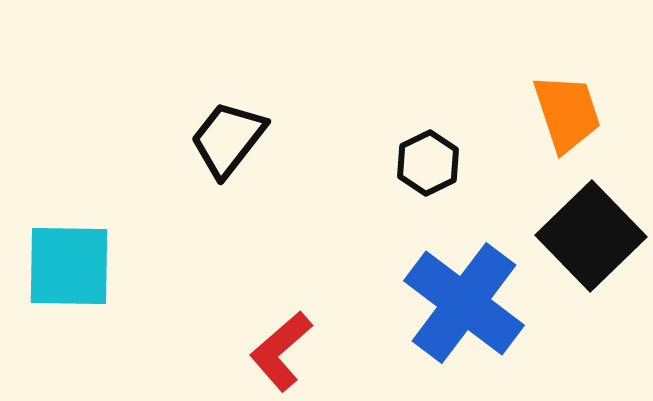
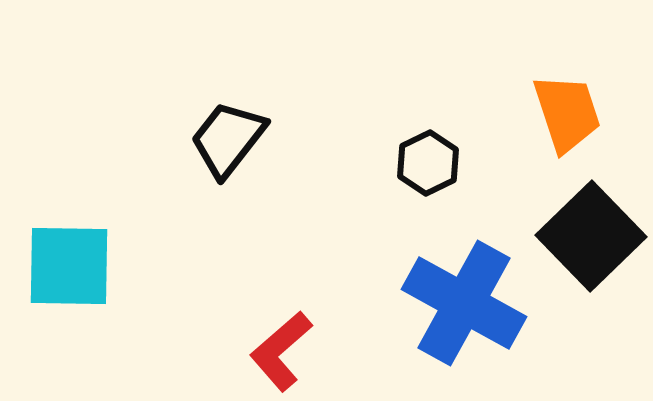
blue cross: rotated 8 degrees counterclockwise
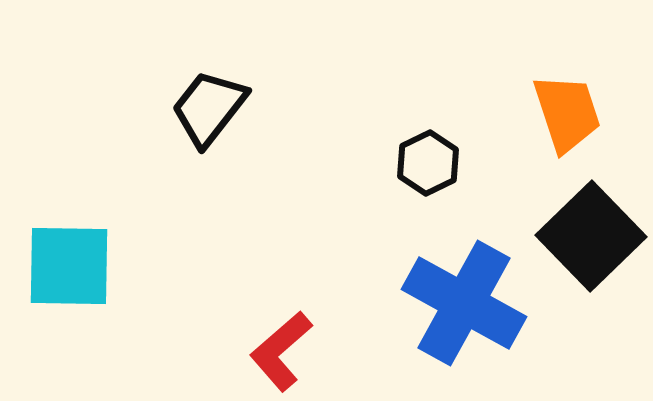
black trapezoid: moved 19 px left, 31 px up
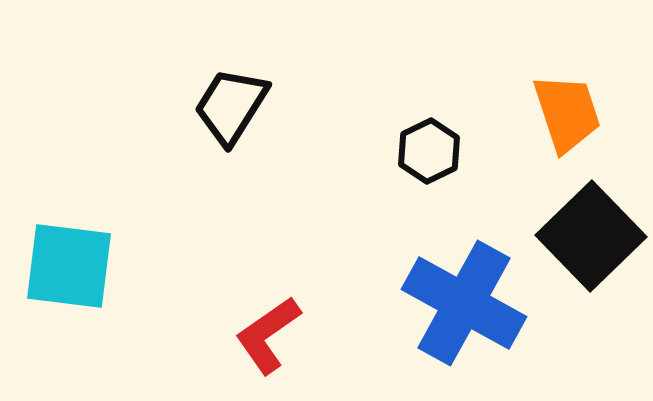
black trapezoid: moved 22 px right, 2 px up; rotated 6 degrees counterclockwise
black hexagon: moved 1 px right, 12 px up
cyan square: rotated 6 degrees clockwise
red L-shape: moved 13 px left, 16 px up; rotated 6 degrees clockwise
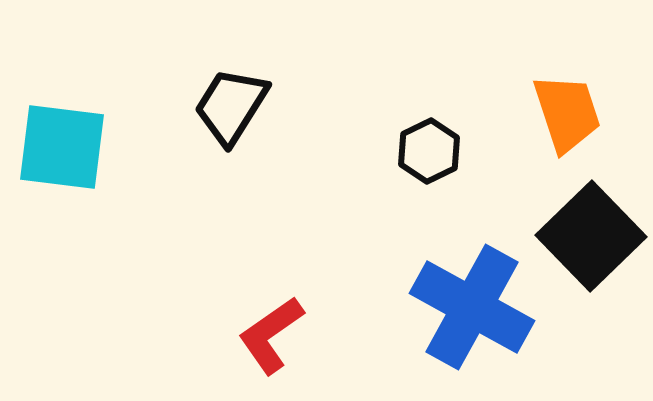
cyan square: moved 7 px left, 119 px up
blue cross: moved 8 px right, 4 px down
red L-shape: moved 3 px right
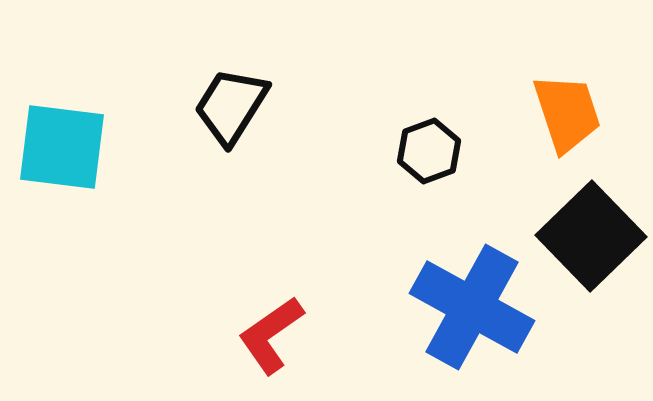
black hexagon: rotated 6 degrees clockwise
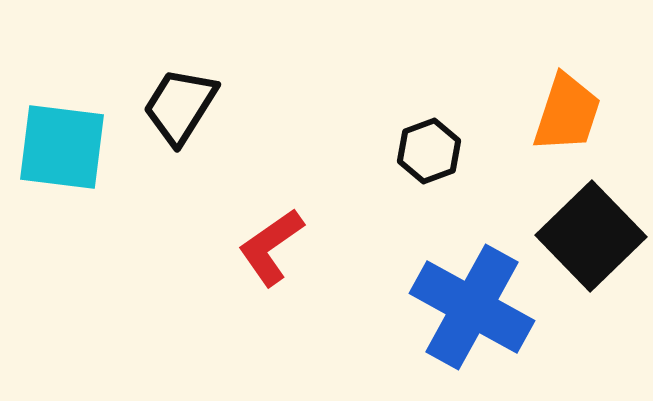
black trapezoid: moved 51 px left
orange trapezoid: rotated 36 degrees clockwise
red L-shape: moved 88 px up
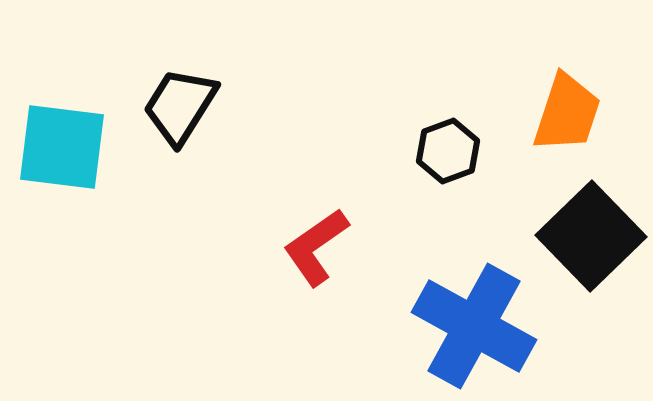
black hexagon: moved 19 px right
red L-shape: moved 45 px right
blue cross: moved 2 px right, 19 px down
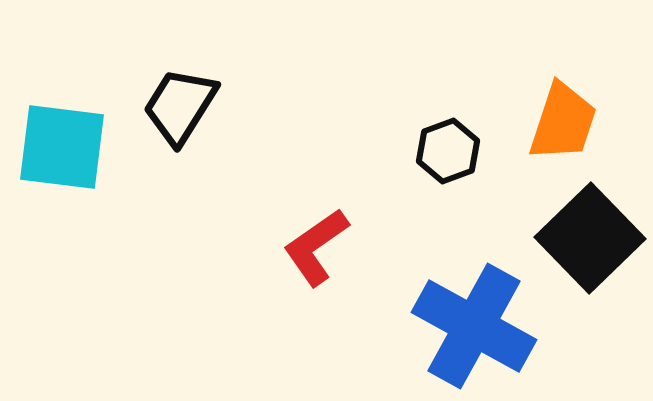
orange trapezoid: moved 4 px left, 9 px down
black square: moved 1 px left, 2 px down
